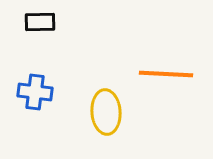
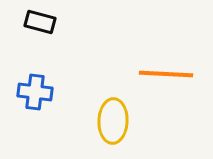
black rectangle: rotated 16 degrees clockwise
yellow ellipse: moved 7 px right, 9 px down; rotated 6 degrees clockwise
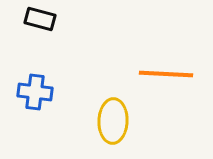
black rectangle: moved 3 px up
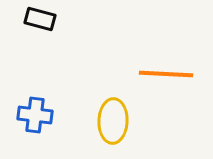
blue cross: moved 23 px down
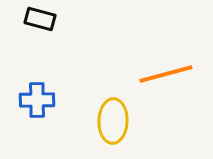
orange line: rotated 18 degrees counterclockwise
blue cross: moved 2 px right, 15 px up; rotated 8 degrees counterclockwise
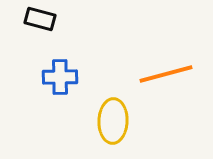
blue cross: moved 23 px right, 23 px up
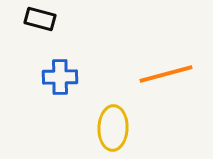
yellow ellipse: moved 7 px down
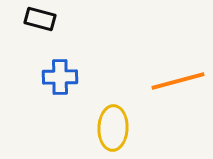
orange line: moved 12 px right, 7 px down
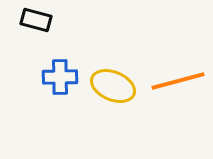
black rectangle: moved 4 px left, 1 px down
yellow ellipse: moved 42 px up; rotated 69 degrees counterclockwise
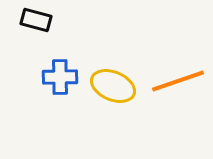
orange line: rotated 4 degrees counterclockwise
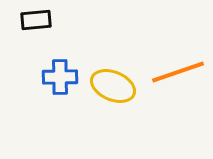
black rectangle: rotated 20 degrees counterclockwise
orange line: moved 9 px up
